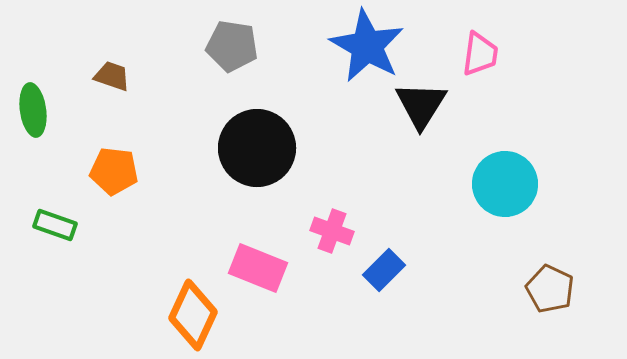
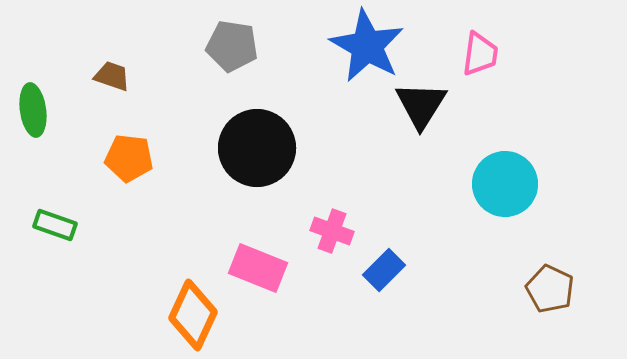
orange pentagon: moved 15 px right, 13 px up
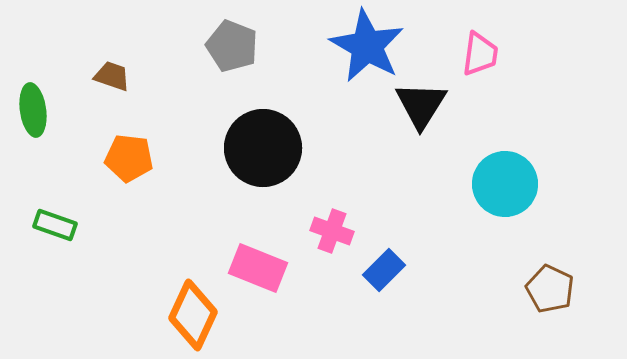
gray pentagon: rotated 12 degrees clockwise
black circle: moved 6 px right
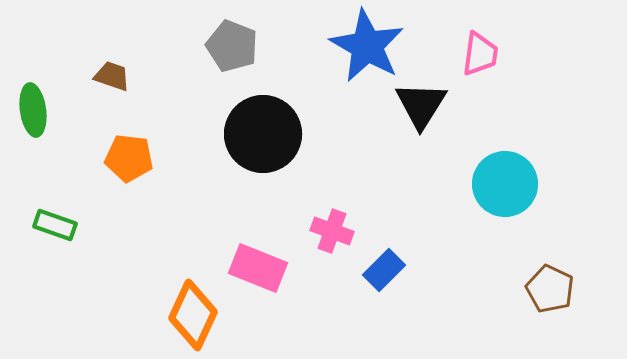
black circle: moved 14 px up
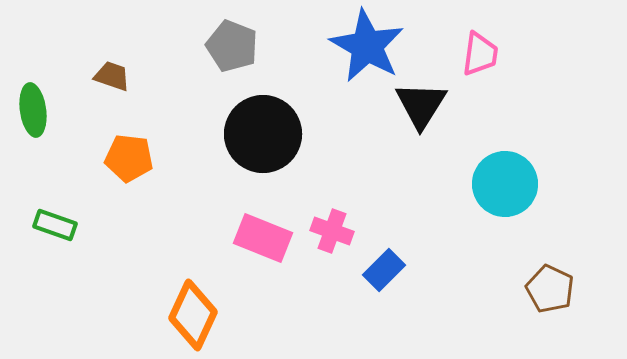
pink rectangle: moved 5 px right, 30 px up
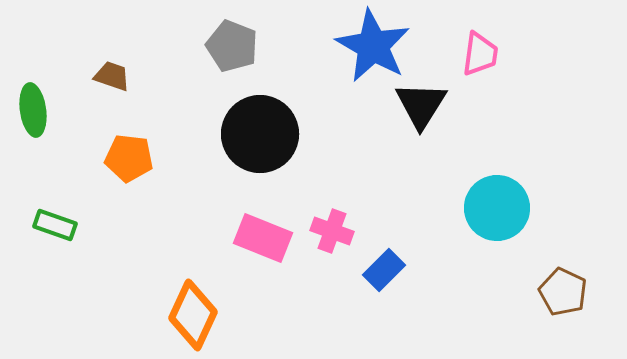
blue star: moved 6 px right
black circle: moved 3 px left
cyan circle: moved 8 px left, 24 px down
brown pentagon: moved 13 px right, 3 px down
